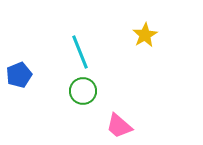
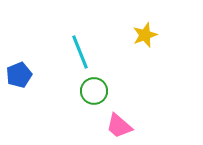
yellow star: rotated 10 degrees clockwise
green circle: moved 11 px right
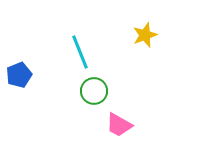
pink trapezoid: moved 1 px up; rotated 12 degrees counterclockwise
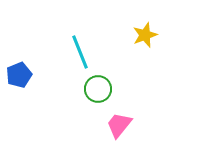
green circle: moved 4 px right, 2 px up
pink trapezoid: rotated 100 degrees clockwise
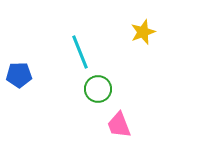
yellow star: moved 2 px left, 3 px up
blue pentagon: rotated 20 degrees clockwise
pink trapezoid: rotated 60 degrees counterclockwise
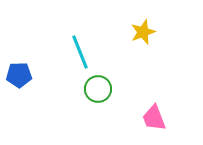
pink trapezoid: moved 35 px right, 7 px up
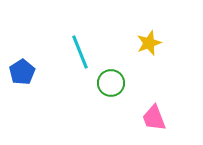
yellow star: moved 6 px right, 11 px down
blue pentagon: moved 3 px right, 3 px up; rotated 30 degrees counterclockwise
green circle: moved 13 px right, 6 px up
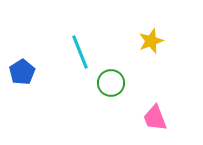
yellow star: moved 2 px right, 2 px up
pink trapezoid: moved 1 px right
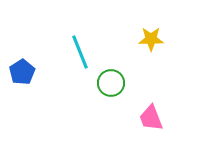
yellow star: moved 2 px up; rotated 20 degrees clockwise
pink trapezoid: moved 4 px left
